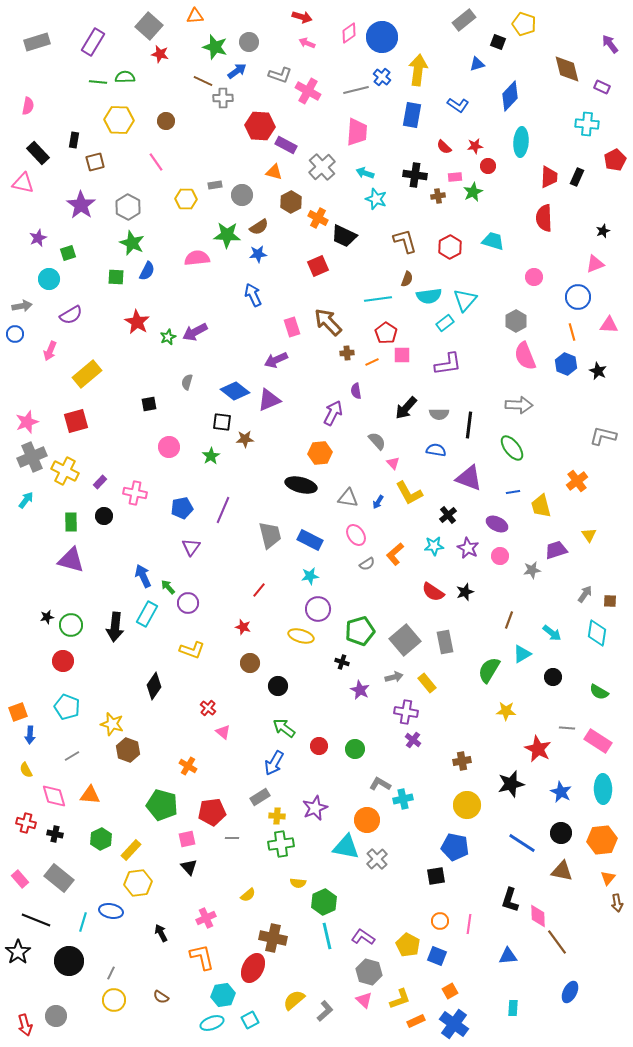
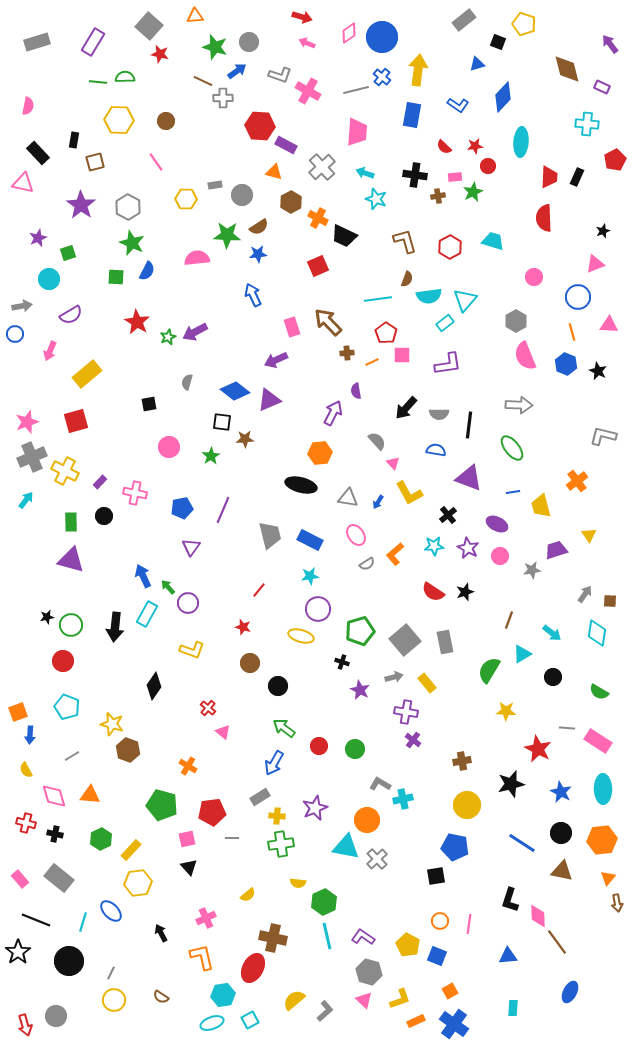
blue diamond at (510, 96): moved 7 px left, 1 px down
blue ellipse at (111, 911): rotated 35 degrees clockwise
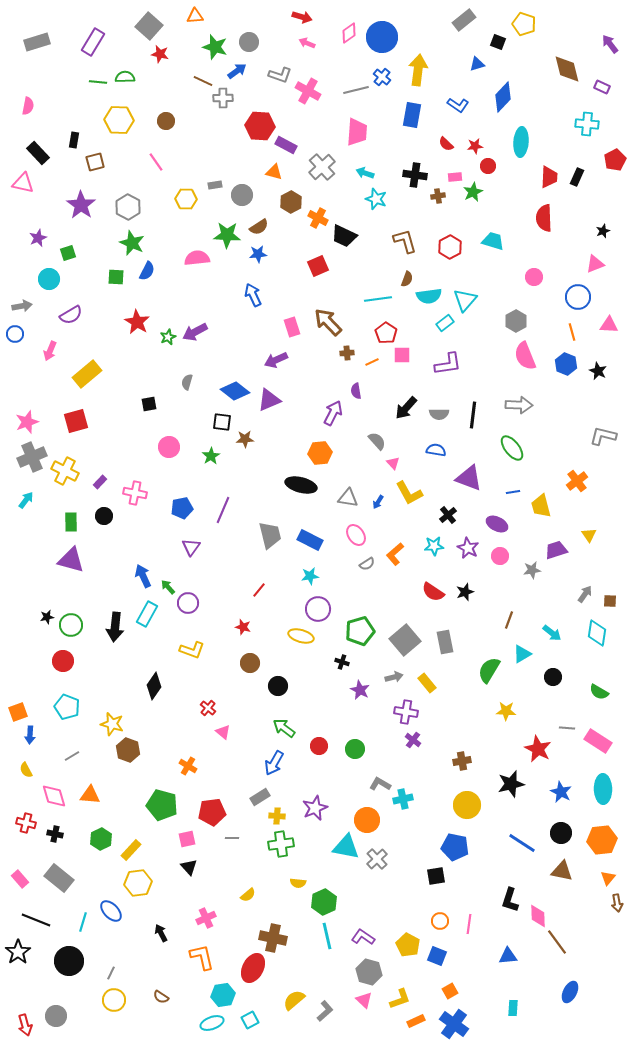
red semicircle at (444, 147): moved 2 px right, 3 px up
black line at (469, 425): moved 4 px right, 10 px up
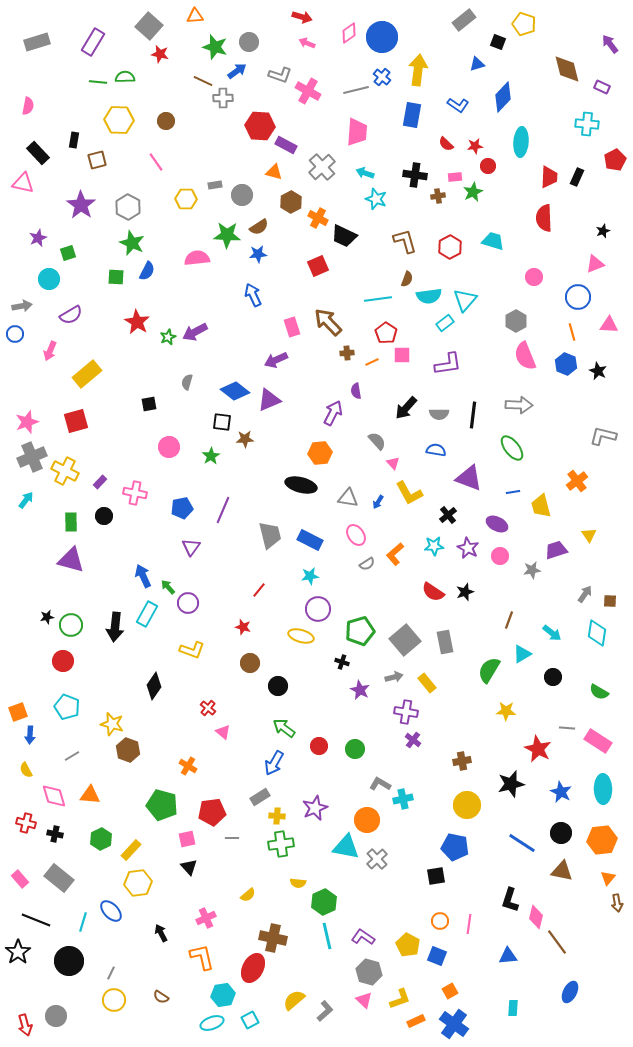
brown square at (95, 162): moved 2 px right, 2 px up
pink diamond at (538, 916): moved 2 px left, 1 px down; rotated 15 degrees clockwise
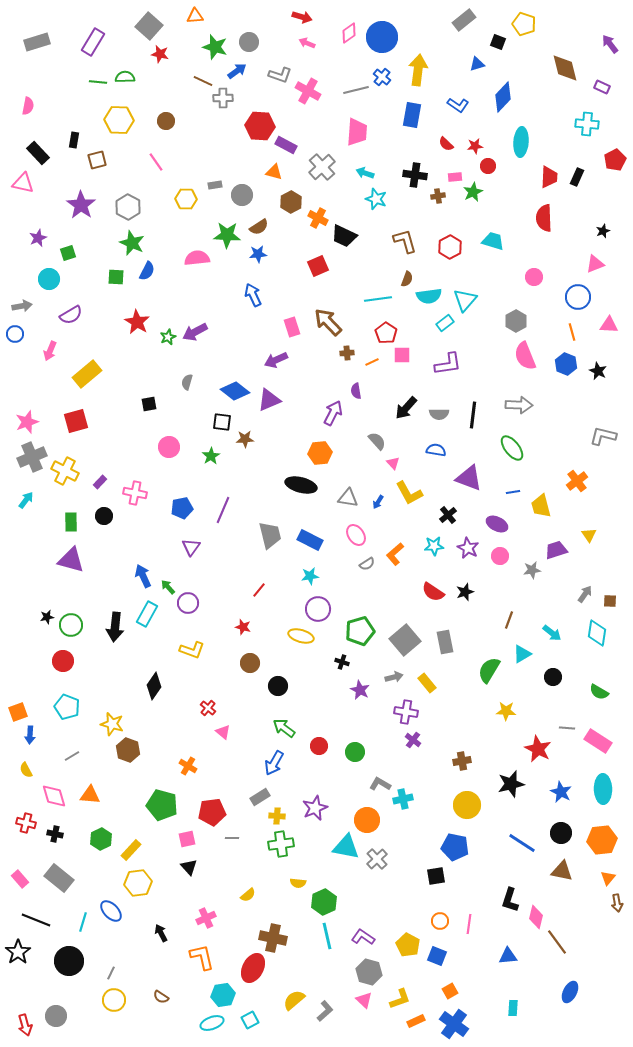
brown diamond at (567, 69): moved 2 px left, 1 px up
green circle at (355, 749): moved 3 px down
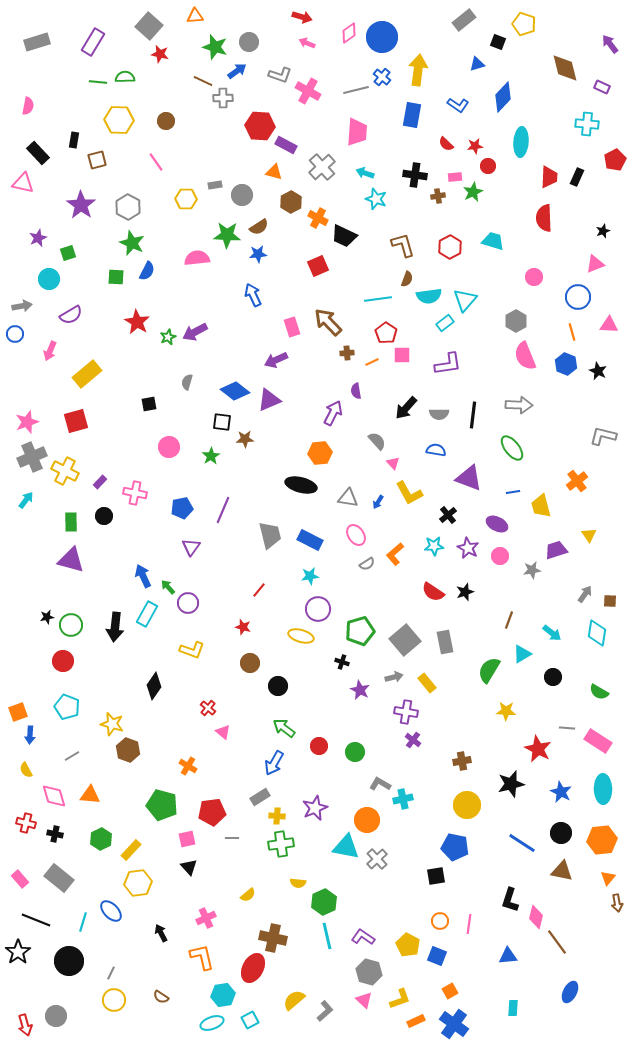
brown L-shape at (405, 241): moved 2 px left, 4 px down
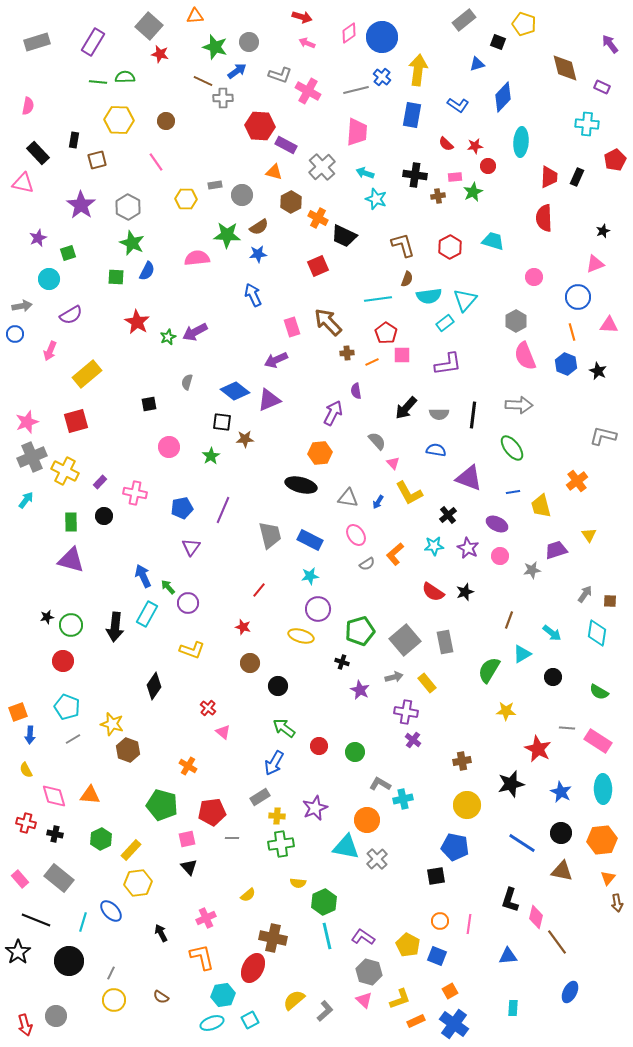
gray line at (72, 756): moved 1 px right, 17 px up
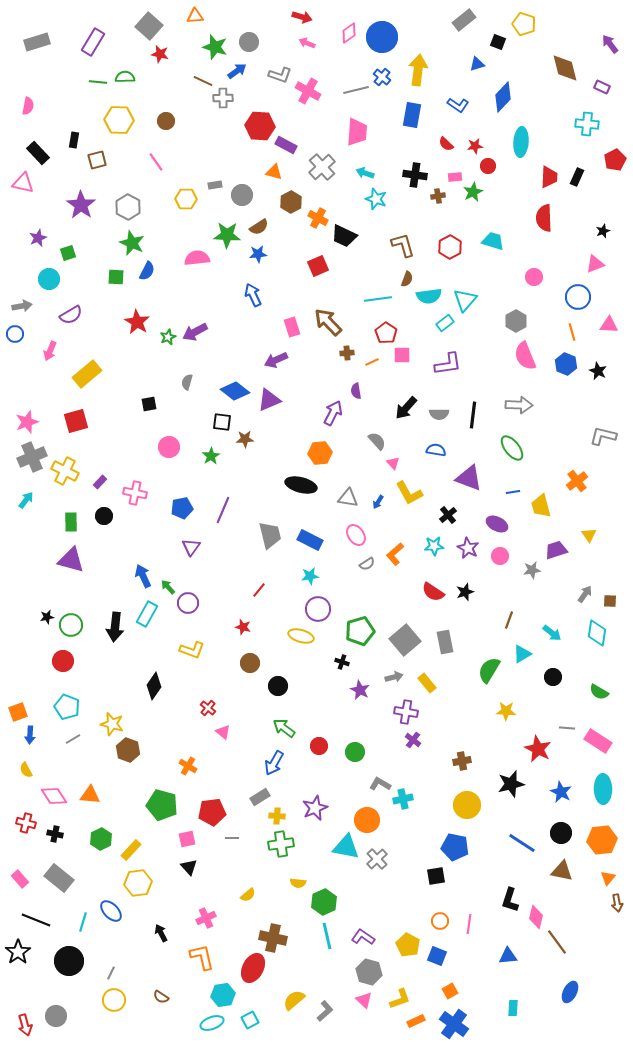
pink diamond at (54, 796): rotated 16 degrees counterclockwise
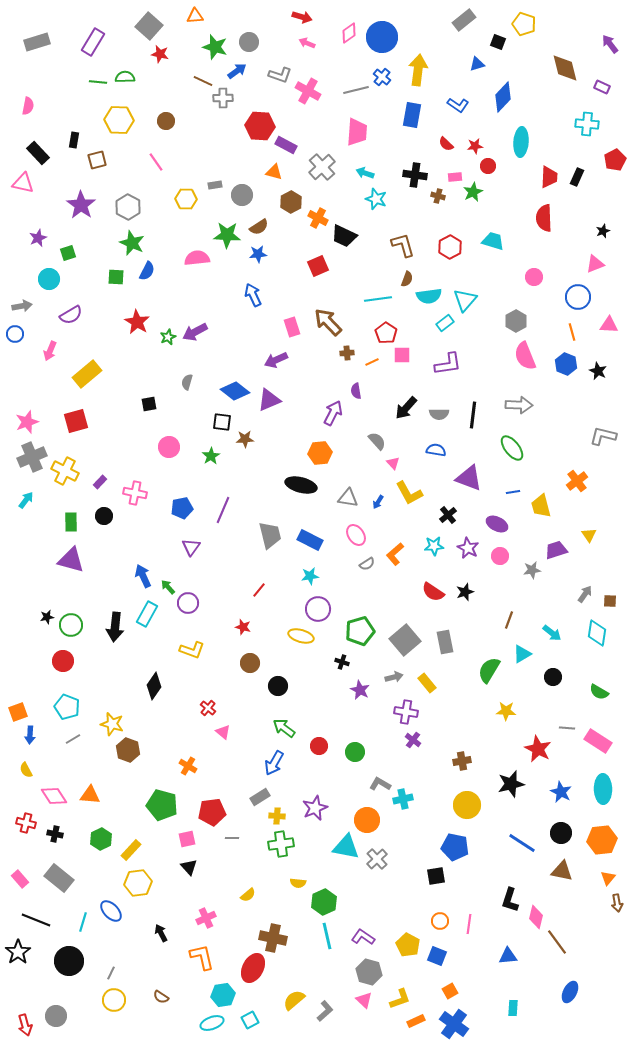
brown cross at (438, 196): rotated 24 degrees clockwise
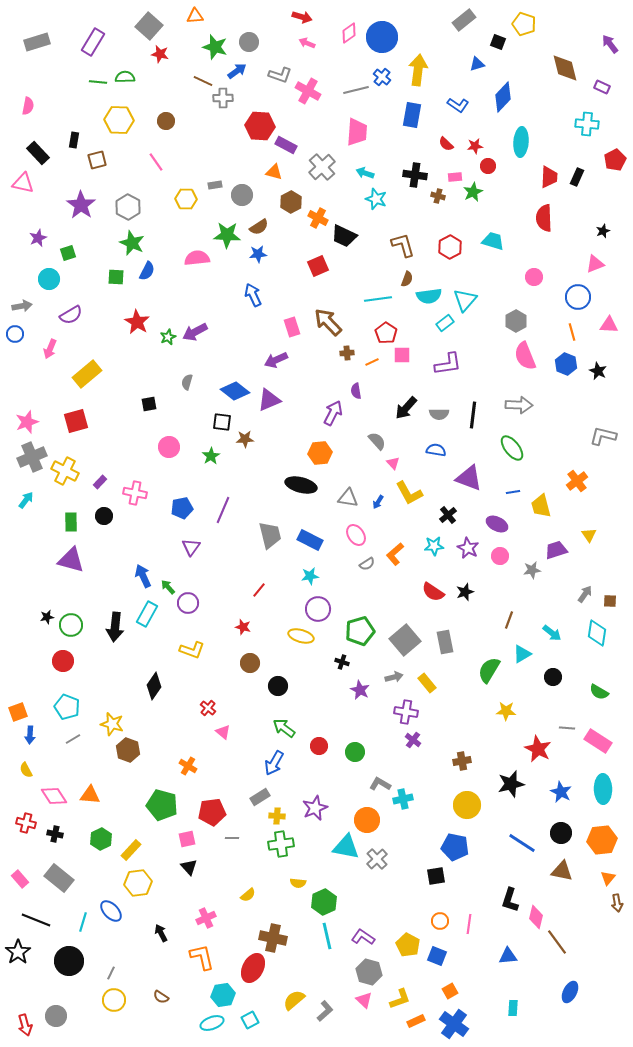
pink arrow at (50, 351): moved 2 px up
